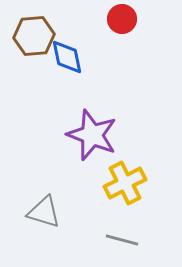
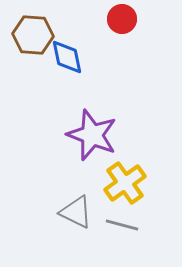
brown hexagon: moved 1 px left, 1 px up; rotated 9 degrees clockwise
yellow cross: rotated 9 degrees counterclockwise
gray triangle: moved 32 px right; rotated 9 degrees clockwise
gray line: moved 15 px up
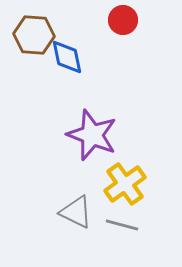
red circle: moved 1 px right, 1 px down
brown hexagon: moved 1 px right
yellow cross: moved 1 px down
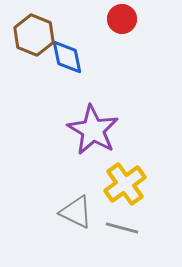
red circle: moved 1 px left, 1 px up
brown hexagon: rotated 18 degrees clockwise
purple star: moved 1 px right, 5 px up; rotated 9 degrees clockwise
gray line: moved 3 px down
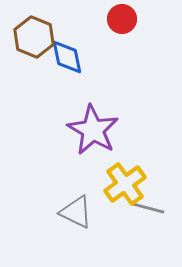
brown hexagon: moved 2 px down
gray line: moved 26 px right, 20 px up
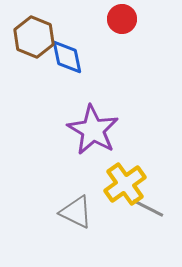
gray line: rotated 12 degrees clockwise
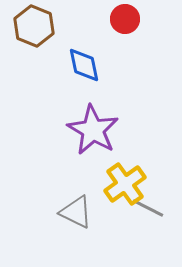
red circle: moved 3 px right
brown hexagon: moved 11 px up
blue diamond: moved 17 px right, 8 px down
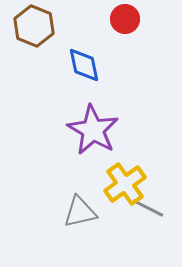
gray triangle: moved 4 px right; rotated 39 degrees counterclockwise
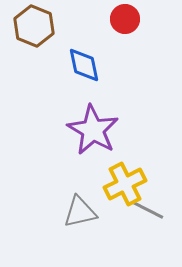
yellow cross: rotated 9 degrees clockwise
gray line: moved 2 px down
